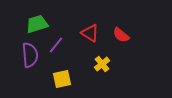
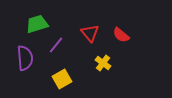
red triangle: rotated 18 degrees clockwise
purple semicircle: moved 5 px left, 3 px down
yellow cross: moved 1 px right, 1 px up; rotated 14 degrees counterclockwise
yellow square: rotated 18 degrees counterclockwise
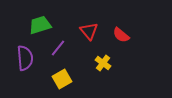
green trapezoid: moved 3 px right, 1 px down
red triangle: moved 1 px left, 2 px up
purple line: moved 2 px right, 3 px down
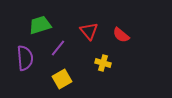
yellow cross: rotated 21 degrees counterclockwise
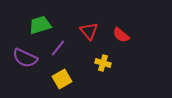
purple semicircle: rotated 120 degrees clockwise
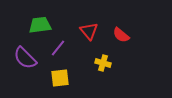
green trapezoid: rotated 10 degrees clockwise
purple semicircle: rotated 20 degrees clockwise
yellow square: moved 2 px left, 1 px up; rotated 24 degrees clockwise
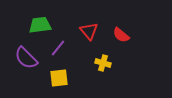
purple semicircle: moved 1 px right
yellow square: moved 1 px left
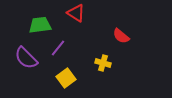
red triangle: moved 13 px left, 18 px up; rotated 18 degrees counterclockwise
red semicircle: moved 1 px down
yellow square: moved 7 px right; rotated 30 degrees counterclockwise
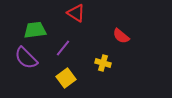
green trapezoid: moved 5 px left, 5 px down
purple line: moved 5 px right
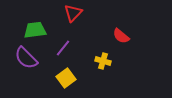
red triangle: moved 3 px left; rotated 42 degrees clockwise
yellow cross: moved 2 px up
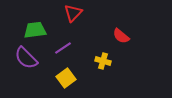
purple line: rotated 18 degrees clockwise
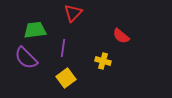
purple line: rotated 48 degrees counterclockwise
